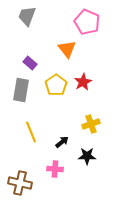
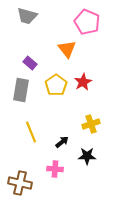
gray trapezoid: rotated 95 degrees counterclockwise
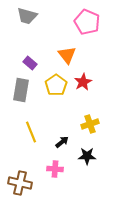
orange triangle: moved 6 px down
yellow cross: moved 1 px left
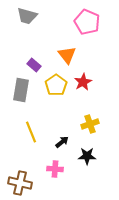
purple rectangle: moved 4 px right, 2 px down
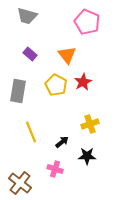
purple rectangle: moved 4 px left, 11 px up
yellow pentagon: rotated 10 degrees counterclockwise
gray rectangle: moved 3 px left, 1 px down
pink cross: rotated 14 degrees clockwise
brown cross: rotated 25 degrees clockwise
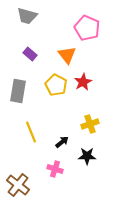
pink pentagon: moved 6 px down
brown cross: moved 2 px left, 2 px down
